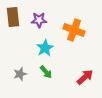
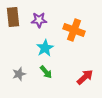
gray star: moved 1 px left
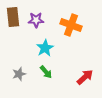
purple star: moved 3 px left
orange cross: moved 3 px left, 5 px up
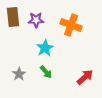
gray star: rotated 16 degrees counterclockwise
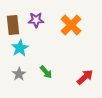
brown rectangle: moved 8 px down
orange cross: rotated 25 degrees clockwise
cyan star: moved 25 px left
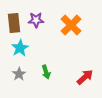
brown rectangle: moved 1 px right, 2 px up
green arrow: rotated 24 degrees clockwise
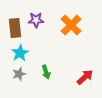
brown rectangle: moved 1 px right, 5 px down
cyan star: moved 5 px down
gray star: rotated 16 degrees clockwise
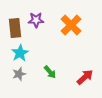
green arrow: moved 4 px right; rotated 24 degrees counterclockwise
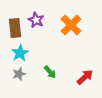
purple star: rotated 28 degrees clockwise
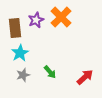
purple star: rotated 21 degrees clockwise
orange cross: moved 10 px left, 8 px up
gray star: moved 4 px right, 1 px down
